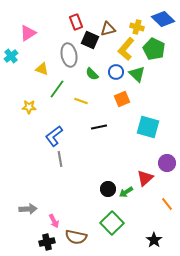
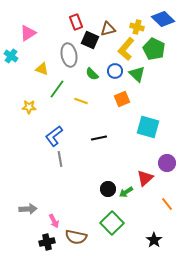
cyan cross: rotated 16 degrees counterclockwise
blue circle: moved 1 px left, 1 px up
black line: moved 11 px down
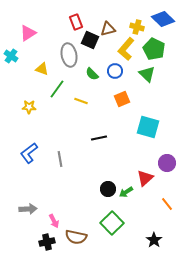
green triangle: moved 10 px right
blue L-shape: moved 25 px left, 17 px down
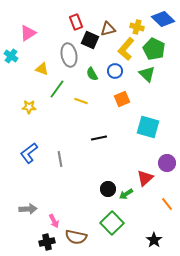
green semicircle: rotated 16 degrees clockwise
green arrow: moved 2 px down
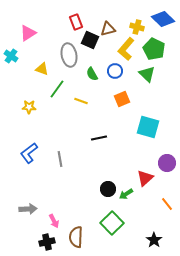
brown semicircle: rotated 80 degrees clockwise
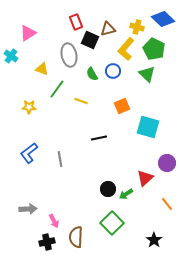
blue circle: moved 2 px left
orange square: moved 7 px down
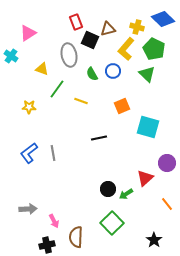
gray line: moved 7 px left, 6 px up
black cross: moved 3 px down
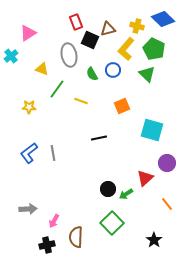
yellow cross: moved 1 px up
cyan cross: rotated 16 degrees clockwise
blue circle: moved 1 px up
cyan square: moved 4 px right, 3 px down
pink arrow: rotated 56 degrees clockwise
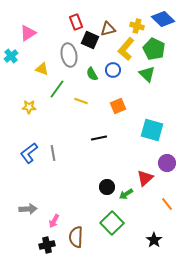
orange square: moved 4 px left
black circle: moved 1 px left, 2 px up
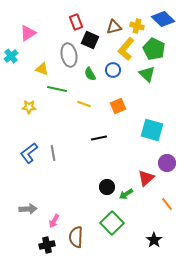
brown triangle: moved 6 px right, 2 px up
green semicircle: moved 2 px left
green line: rotated 66 degrees clockwise
yellow line: moved 3 px right, 3 px down
red triangle: moved 1 px right
